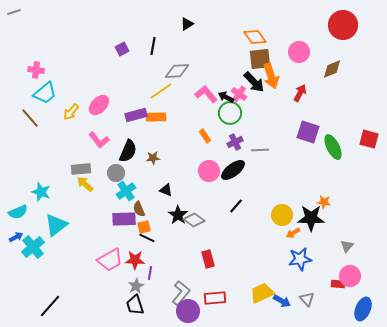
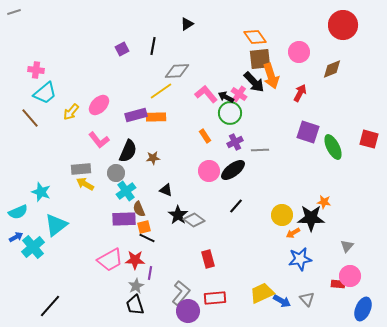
yellow arrow at (85, 184): rotated 12 degrees counterclockwise
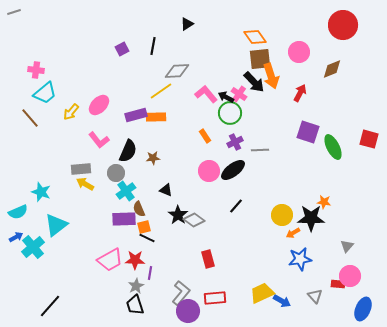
gray triangle at (307, 299): moved 8 px right, 3 px up
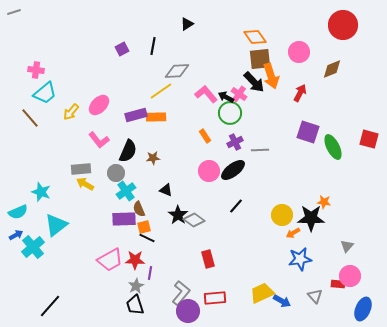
blue arrow at (16, 237): moved 2 px up
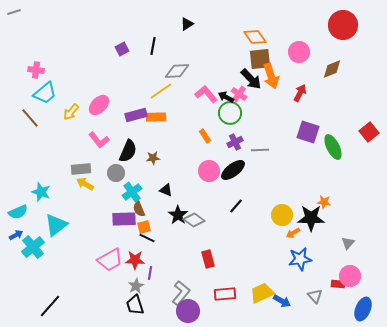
black arrow at (254, 82): moved 3 px left, 3 px up
red square at (369, 139): moved 7 px up; rotated 36 degrees clockwise
cyan cross at (126, 191): moved 6 px right, 1 px down
gray triangle at (347, 246): moved 1 px right, 3 px up
red rectangle at (215, 298): moved 10 px right, 4 px up
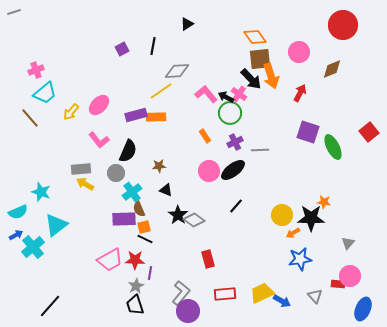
pink cross at (36, 70): rotated 28 degrees counterclockwise
brown star at (153, 158): moved 6 px right, 8 px down
black line at (147, 238): moved 2 px left, 1 px down
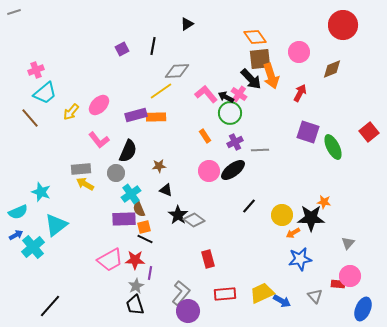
cyan cross at (132, 192): moved 1 px left, 2 px down
black line at (236, 206): moved 13 px right
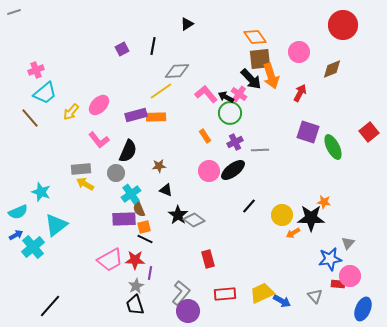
blue star at (300, 259): moved 30 px right
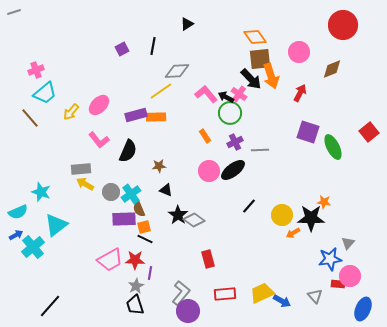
gray circle at (116, 173): moved 5 px left, 19 px down
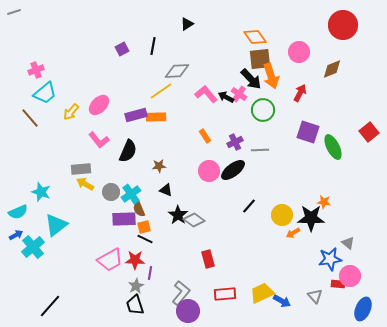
green circle at (230, 113): moved 33 px right, 3 px up
gray triangle at (348, 243): rotated 32 degrees counterclockwise
